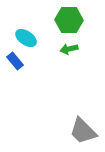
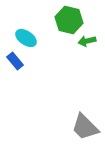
green hexagon: rotated 12 degrees clockwise
green arrow: moved 18 px right, 8 px up
gray trapezoid: moved 2 px right, 4 px up
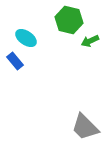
green arrow: moved 3 px right; rotated 12 degrees counterclockwise
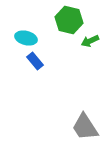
cyan ellipse: rotated 20 degrees counterclockwise
blue rectangle: moved 20 px right
gray trapezoid: rotated 12 degrees clockwise
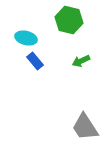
green arrow: moved 9 px left, 20 px down
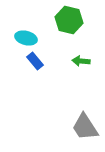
green arrow: rotated 30 degrees clockwise
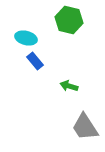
green arrow: moved 12 px left, 25 px down; rotated 12 degrees clockwise
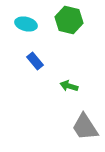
cyan ellipse: moved 14 px up
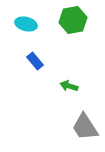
green hexagon: moved 4 px right; rotated 24 degrees counterclockwise
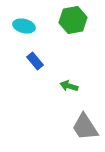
cyan ellipse: moved 2 px left, 2 px down
